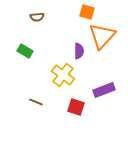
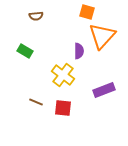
brown semicircle: moved 1 px left, 1 px up
red square: moved 13 px left, 1 px down; rotated 12 degrees counterclockwise
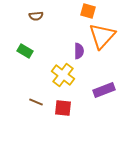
orange square: moved 1 px right, 1 px up
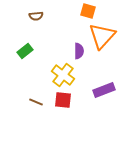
green rectangle: rotated 70 degrees counterclockwise
red square: moved 8 px up
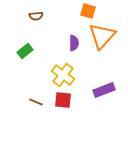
purple semicircle: moved 5 px left, 8 px up
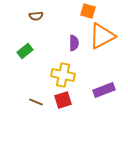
orange triangle: rotated 20 degrees clockwise
yellow cross: rotated 25 degrees counterclockwise
red square: rotated 24 degrees counterclockwise
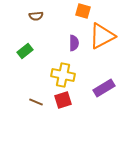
orange square: moved 5 px left
purple rectangle: moved 2 px up; rotated 10 degrees counterclockwise
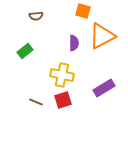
yellow cross: moved 1 px left
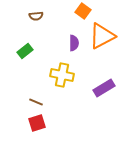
orange square: rotated 21 degrees clockwise
red square: moved 26 px left, 23 px down
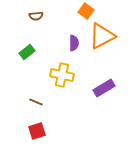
orange square: moved 3 px right
green rectangle: moved 2 px right, 1 px down
red square: moved 8 px down
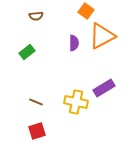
yellow cross: moved 14 px right, 27 px down
